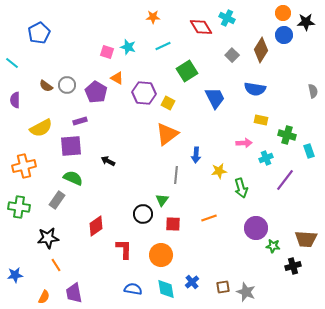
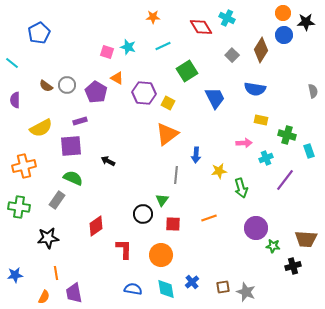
orange line at (56, 265): moved 8 px down; rotated 24 degrees clockwise
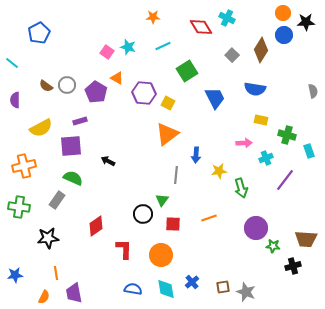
pink square at (107, 52): rotated 16 degrees clockwise
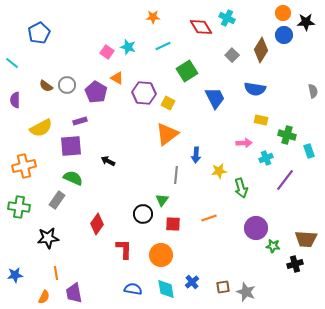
red diamond at (96, 226): moved 1 px right, 2 px up; rotated 20 degrees counterclockwise
black cross at (293, 266): moved 2 px right, 2 px up
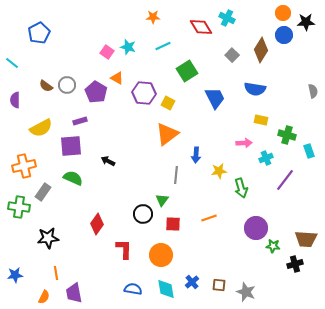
gray rectangle at (57, 200): moved 14 px left, 8 px up
brown square at (223, 287): moved 4 px left, 2 px up; rotated 16 degrees clockwise
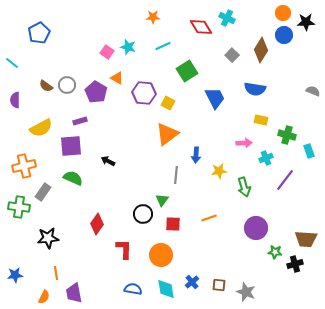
gray semicircle at (313, 91): rotated 56 degrees counterclockwise
green arrow at (241, 188): moved 3 px right, 1 px up
green star at (273, 246): moved 2 px right, 6 px down
